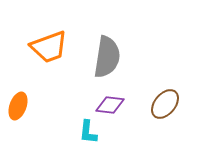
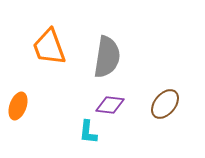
orange trapezoid: rotated 90 degrees clockwise
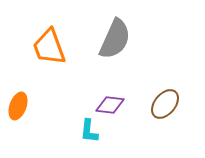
gray semicircle: moved 8 px right, 18 px up; rotated 15 degrees clockwise
cyan L-shape: moved 1 px right, 1 px up
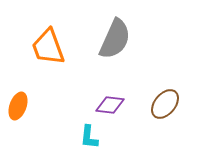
orange trapezoid: moved 1 px left
cyan L-shape: moved 6 px down
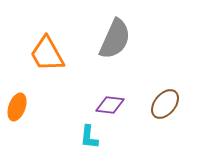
orange trapezoid: moved 1 px left, 7 px down; rotated 9 degrees counterclockwise
orange ellipse: moved 1 px left, 1 px down
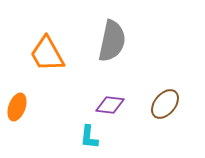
gray semicircle: moved 3 px left, 2 px down; rotated 12 degrees counterclockwise
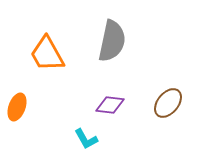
brown ellipse: moved 3 px right, 1 px up
cyan L-shape: moved 3 px left, 2 px down; rotated 35 degrees counterclockwise
